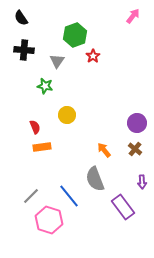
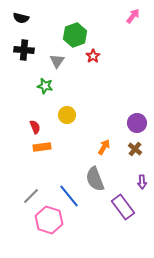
black semicircle: rotated 42 degrees counterclockwise
orange arrow: moved 3 px up; rotated 70 degrees clockwise
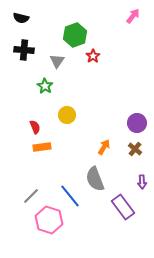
green star: rotated 21 degrees clockwise
blue line: moved 1 px right
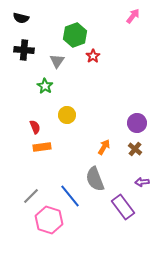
purple arrow: rotated 88 degrees clockwise
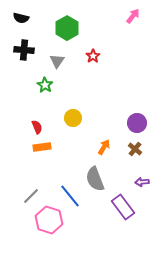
green hexagon: moved 8 px left, 7 px up; rotated 10 degrees counterclockwise
green star: moved 1 px up
yellow circle: moved 6 px right, 3 px down
red semicircle: moved 2 px right
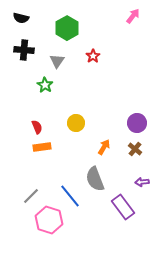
yellow circle: moved 3 px right, 5 px down
